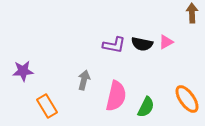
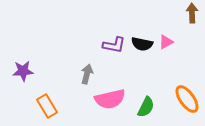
gray arrow: moved 3 px right, 6 px up
pink semicircle: moved 6 px left, 3 px down; rotated 64 degrees clockwise
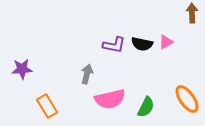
purple star: moved 1 px left, 2 px up
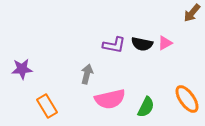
brown arrow: rotated 138 degrees counterclockwise
pink triangle: moved 1 px left, 1 px down
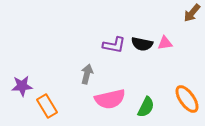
pink triangle: rotated 21 degrees clockwise
purple star: moved 17 px down
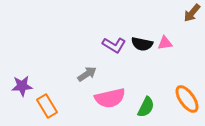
purple L-shape: rotated 20 degrees clockwise
gray arrow: rotated 42 degrees clockwise
pink semicircle: moved 1 px up
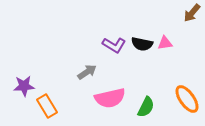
gray arrow: moved 2 px up
purple star: moved 2 px right
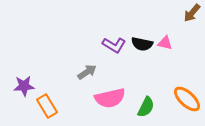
pink triangle: rotated 21 degrees clockwise
orange ellipse: rotated 12 degrees counterclockwise
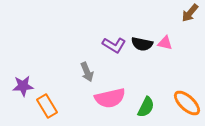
brown arrow: moved 2 px left
gray arrow: rotated 102 degrees clockwise
purple star: moved 1 px left
orange ellipse: moved 4 px down
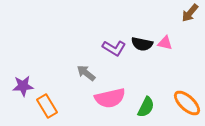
purple L-shape: moved 3 px down
gray arrow: moved 1 px left, 1 px down; rotated 150 degrees clockwise
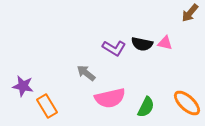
purple star: rotated 15 degrees clockwise
